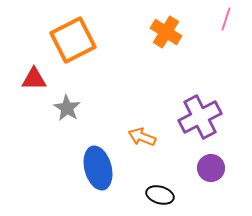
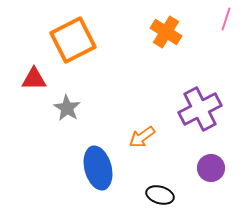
purple cross: moved 8 px up
orange arrow: rotated 56 degrees counterclockwise
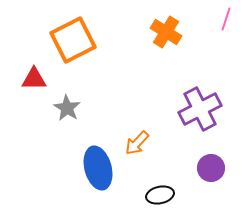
orange arrow: moved 5 px left, 6 px down; rotated 12 degrees counterclockwise
black ellipse: rotated 28 degrees counterclockwise
